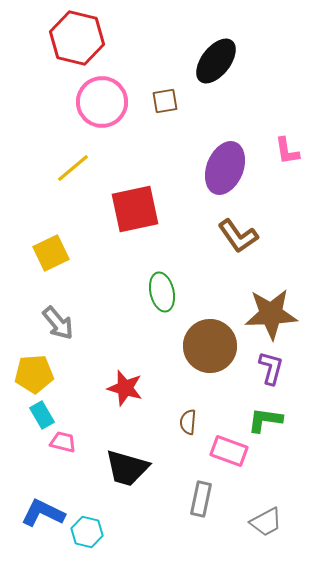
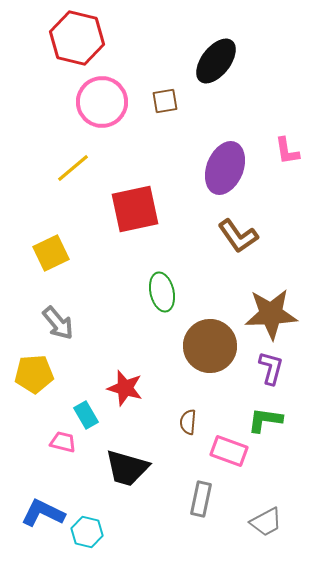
cyan rectangle: moved 44 px right
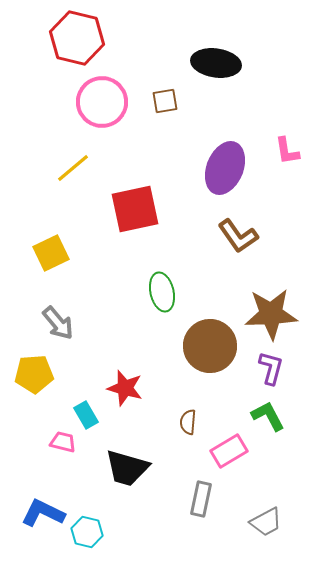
black ellipse: moved 2 px down; rotated 60 degrees clockwise
green L-shape: moved 3 px right, 4 px up; rotated 54 degrees clockwise
pink rectangle: rotated 51 degrees counterclockwise
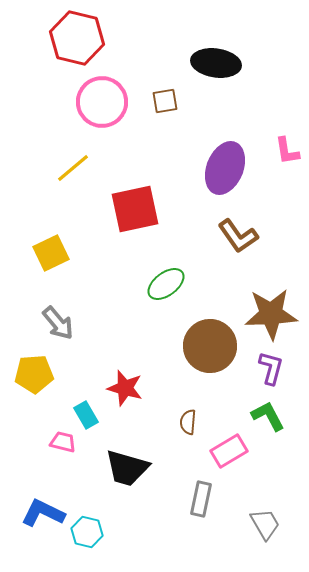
green ellipse: moved 4 px right, 8 px up; rotated 66 degrees clockwise
gray trapezoid: moved 1 px left, 2 px down; rotated 92 degrees counterclockwise
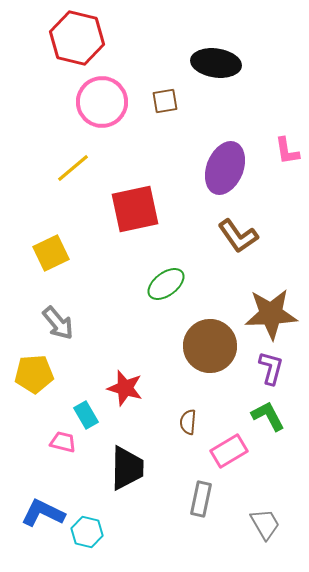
black trapezoid: rotated 105 degrees counterclockwise
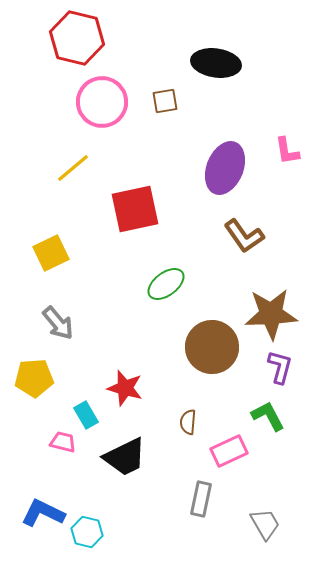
brown L-shape: moved 6 px right
brown circle: moved 2 px right, 1 px down
purple L-shape: moved 9 px right, 1 px up
yellow pentagon: moved 4 px down
pink rectangle: rotated 6 degrees clockwise
black trapezoid: moved 2 px left, 11 px up; rotated 63 degrees clockwise
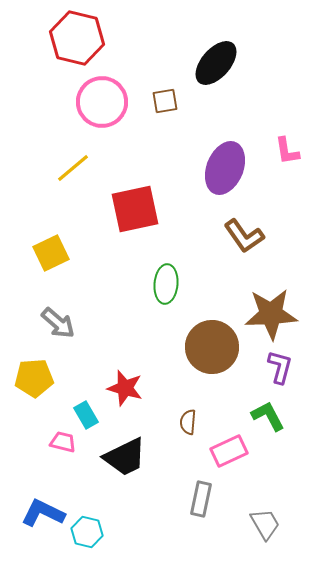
black ellipse: rotated 57 degrees counterclockwise
green ellipse: rotated 48 degrees counterclockwise
gray arrow: rotated 9 degrees counterclockwise
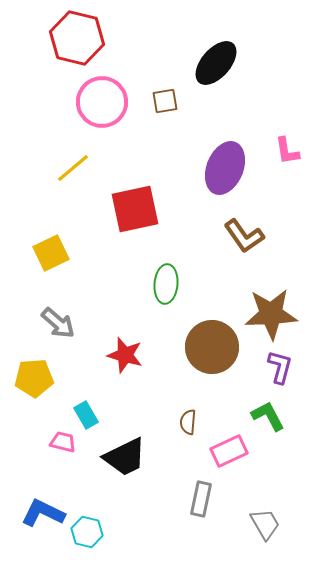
red star: moved 33 px up
